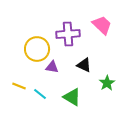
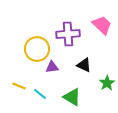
purple triangle: rotated 16 degrees counterclockwise
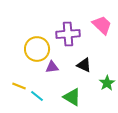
cyan line: moved 3 px left, 2 px down
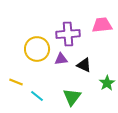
pink trapezoid: rotated 50 degrees counterclockwise
purple triangle: moved 9 px right, 8 px up
yellow line: moved 3 px left, 4 px up
green triangle: rotated 36 degrees clockwise
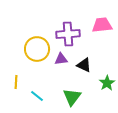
yellow line: rotated 72 degrees clockwise
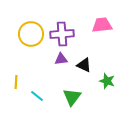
purple cross: moved 6 px left
yellow circle: moved 6 px left, 15 px up
green star: moved 2 px up; rotated 21 degrees counterclockwise
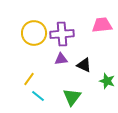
yellow circle: moved 3 px right, 1 px up
yellow line: moved 13 px right, 3 px up; rotated 32 degrees clockwise
cyan line: moved 1 px right
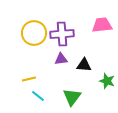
black triangle: rotated 21 degrees counterclockwise
yellow line: rotated 40 degrees clockwise
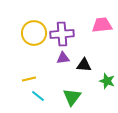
purple triangle: moved 2 px right, 1 px up
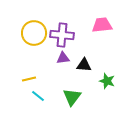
purple cross: moved 1 px down; rotated 10 degrees clockwise
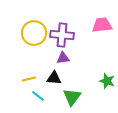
black triangle: moved 30 px left, 13 px down
